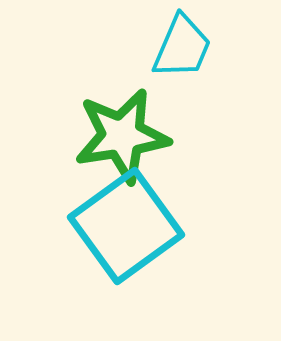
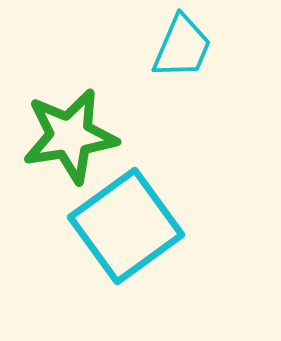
green star: moved 52 px left
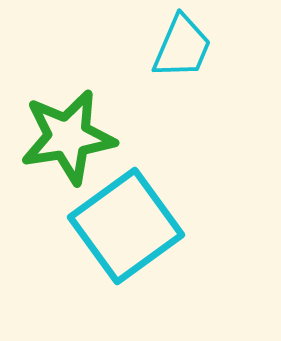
green star: moved 2 px left, 1 px down
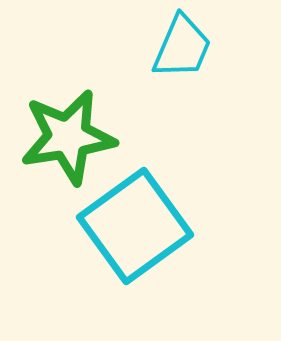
cyan square: moved 9 px right
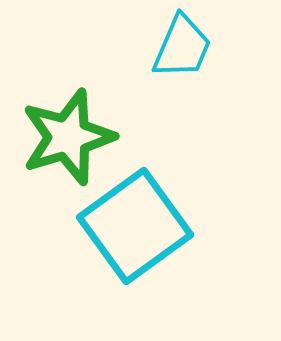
green star: rotated 8 degrees counterclockwise
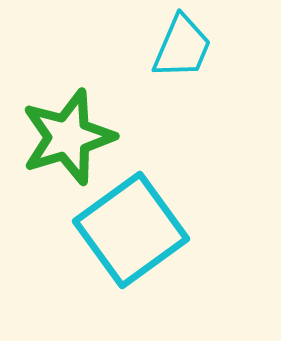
cyan square: moved 4 px left, 4 px down
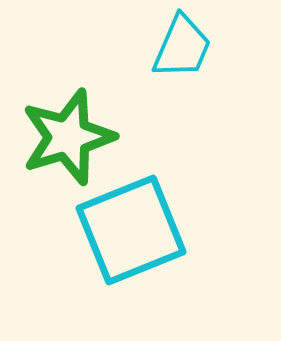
cyan square: rotated 14 degrees clockwise
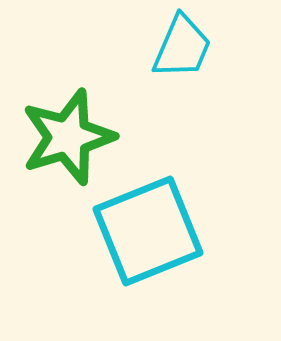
cyan square: moved 17 px right, 1 px down
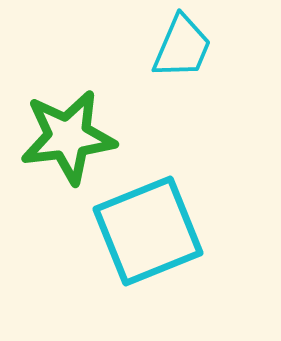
green star: rotated 10 degrees clockwise
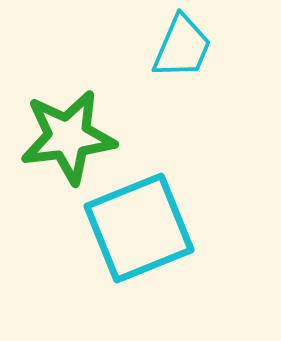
cyan square: moved 9 px left, 3 px up
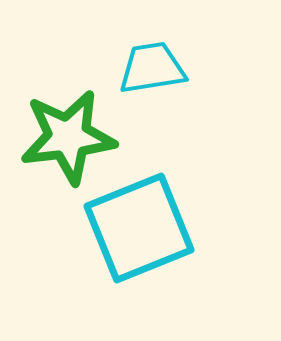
cyan trapezoid: moved 30 px left, 21 px down; rotated 122 degrees counterclockwise
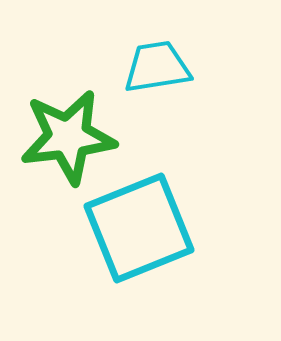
cyan trapezoid: moved 5 px right, 1 px up
